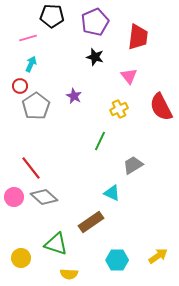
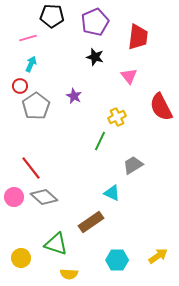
yellow cross: moved 2 px left, 8 px down
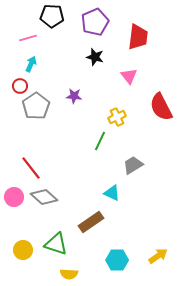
purple star: rotated 21 degrees counterclockwise
yellow circle: moved 2 px right, 8 px up
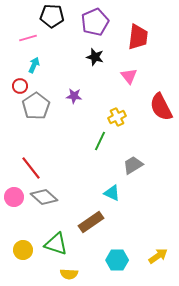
cyan arrow: moved 3 px right, 1 px down
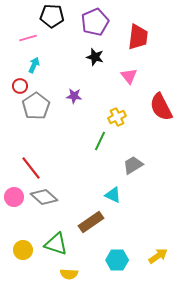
cyan triangle: moved 1 px right, 2 px down
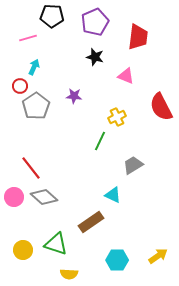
cyan arrow: moved 2 px down
pink triangle: moved 3 px left; rotated 30 degrees counterclockwise
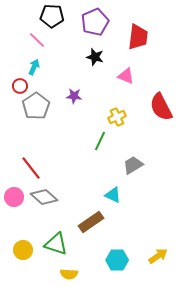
pink line: moved 9 px right, 2 px down; rotated 60 degrees clockwise
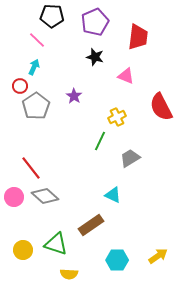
purple star: rotated 28 degrees clockwise
gray trapezoid: moved 3 px left, 7 px up
gray diamond: moved 1 px right, 1 px up
brown rectangle: moved 3 px down
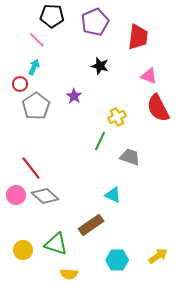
black star: moved 5 px right, 9 px down
pink triangle: moved 23 px right
red circle: moved 2 px up
red semicircle: moved 3 px left, 1 px down
gray trapezoid: moved 1 px up; rotated 50 degrees clockwise
pink circle: moved 2 px right, 2 px up
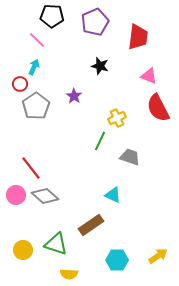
yellow cross: moved 1 px down
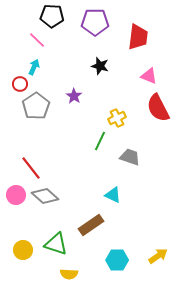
purple pentagon: rotated 24 degrees clockwise
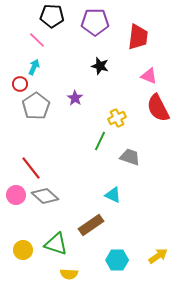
purple star: moved 1 px right, 2 px down
